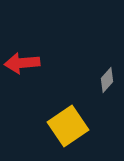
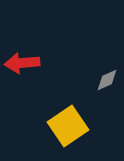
gray diamond: rotated 25 degrees clockwise
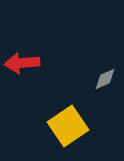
gray diamond: moved 2 px left, 1 px up
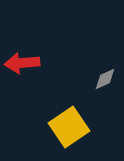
yellow square: moved 1 px right, 1 px down
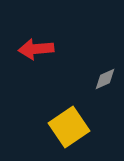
red arrow: moved 14 px right, 14 px up
